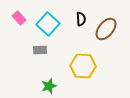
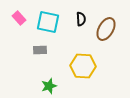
cyan square: moved 2 px up; rotated 30 degrees counterclockwise
brown ellipse: rotated 10 degrees counterclockwise
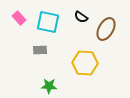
black semicircle: moved 2 px up; rotated 128 degrees clockwise
yellow hexagon: moved 2 px right, 3 px up
green star: rotated 21 degrees clockwise
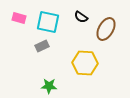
pink rectangle: rotated 32 degrees counterclockwise
gray rectangle: moved 2 px right, 4 px up; rotated 24 degrees counterclockwise
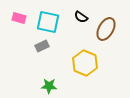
yellow hexagon: rotated 20 degrees clockwise
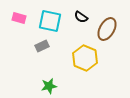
cyan square: moved 2 px right, 1 px up
brown ellipse: moved 1 px right
yellow hexagon: moved 5 px up
green star: rotated 14 degrees counterclockwise
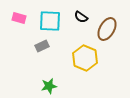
cyan square: rotated 10 degrees counterclockwise
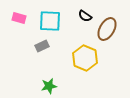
black semicircle: moved 4 px right, 1 px up
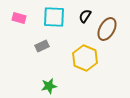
black semicircle: rotated 88 degrees clockwise
cyan square: moved 4 px right, 4 px up
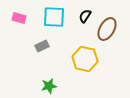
yellow hexagon: moved 1 px down; rotated 10 degrees counterclockwise
